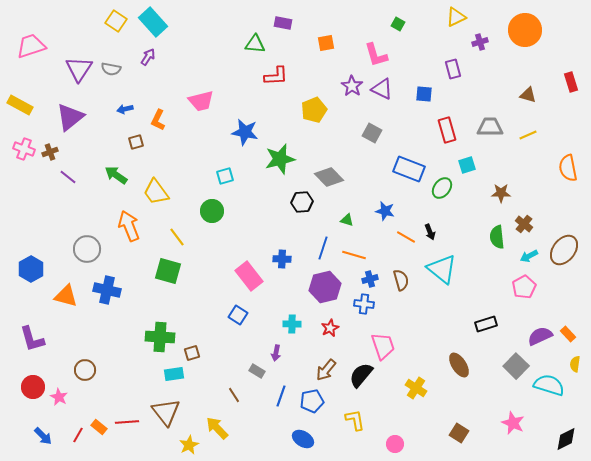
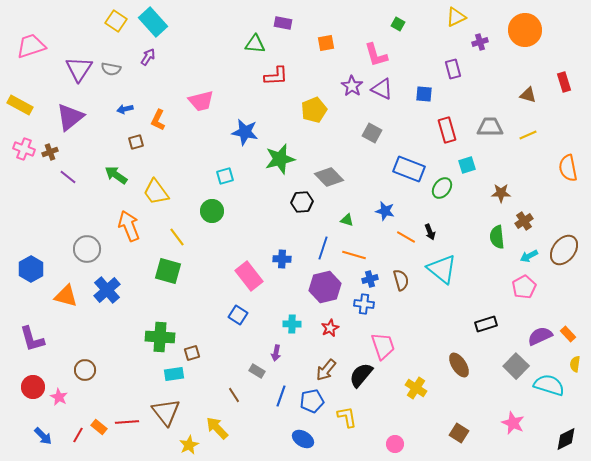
red rectangle at (571, 82): moved 7 px left
brown cross at (524, 224): moved 3 px up; rotated 18 degrees clockwise
blue cross at (107, 290): rotated 36 degrees clockwise
yellow L-shape at (355, 420): moved 8 px left, 3 px up
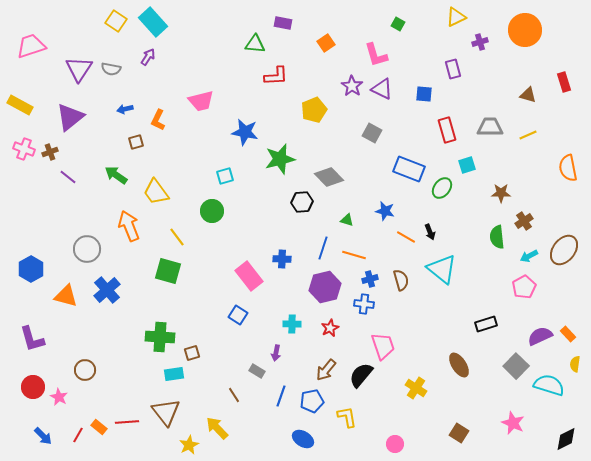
orange square at (326, 43): rotated 24 degrees counterclockwise
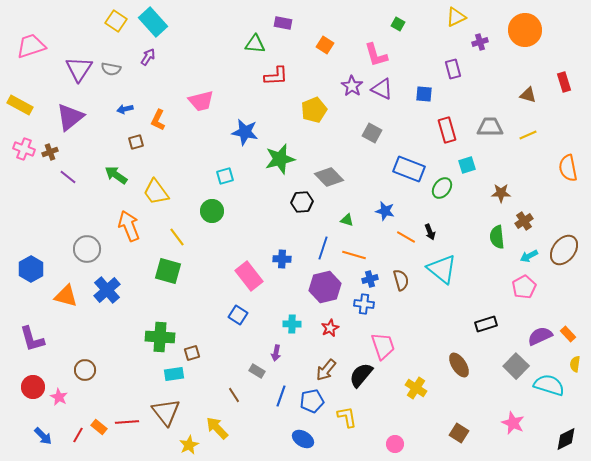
orange square at (326, 43): moved 1 px left, 2 px down; rotated 24 degrees counterclockwise
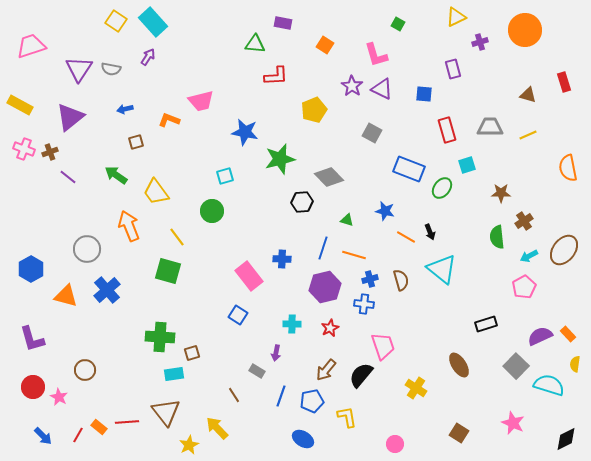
orange L-shape at (158, 120): moved 11 px right; rotated 85 degrees clockwise
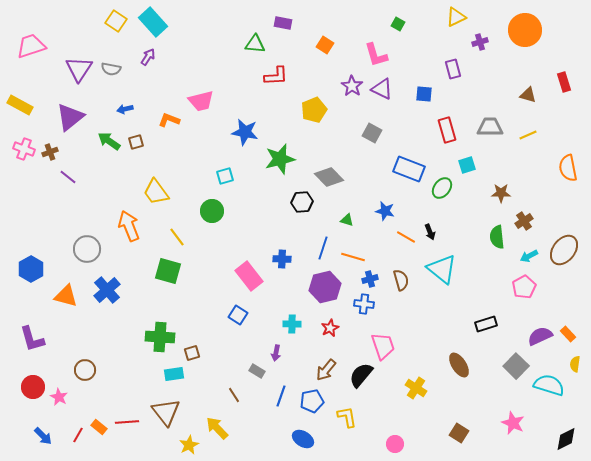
green arrow at (116, 175): moved 7 px left, 34 px up
orange line at (354, 255): moved 1 px left, 2 px down
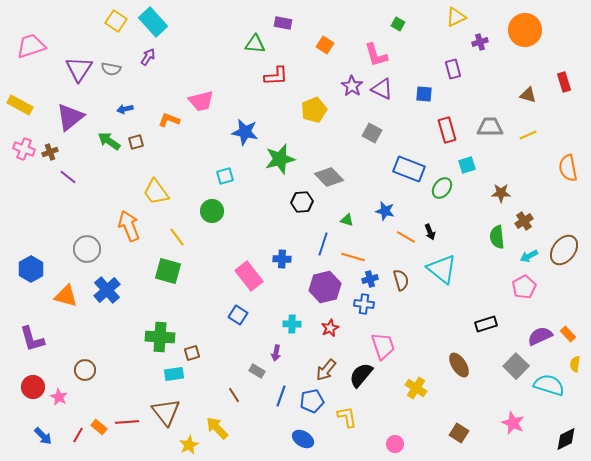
blue line at (323, 248): moved 4 px up
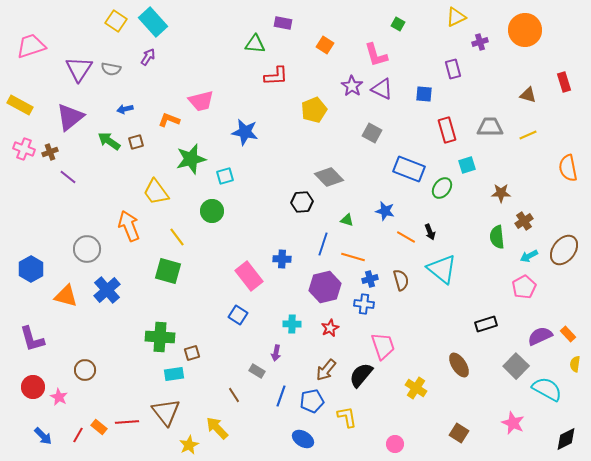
green star at (280, 159): moved 89 px left
cyan semicircle at (549, 385): moved 2 px left, 4 px down; rotated 12 degrees clockwise
